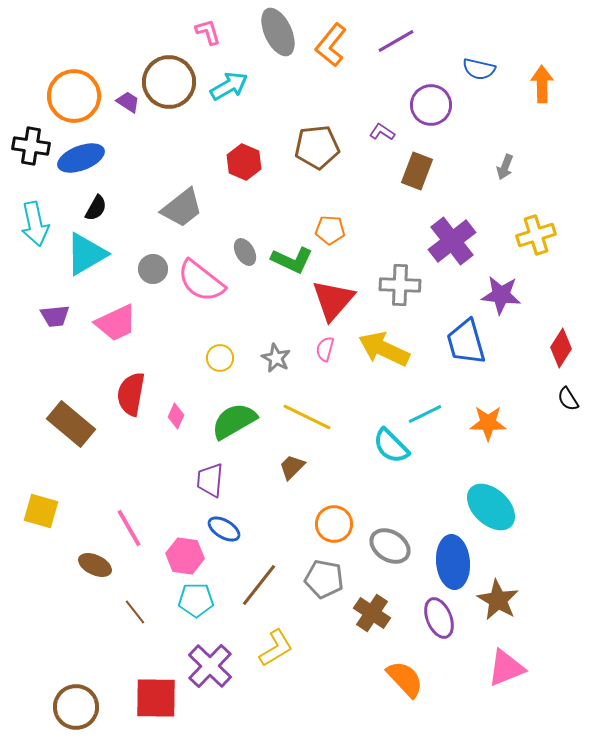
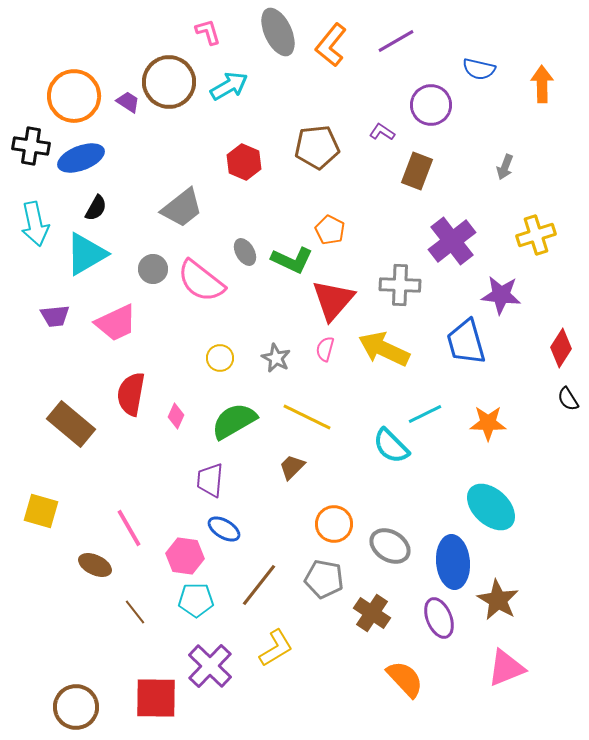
orange pentagon at (330, 230): rotated 24 degrees clockwise
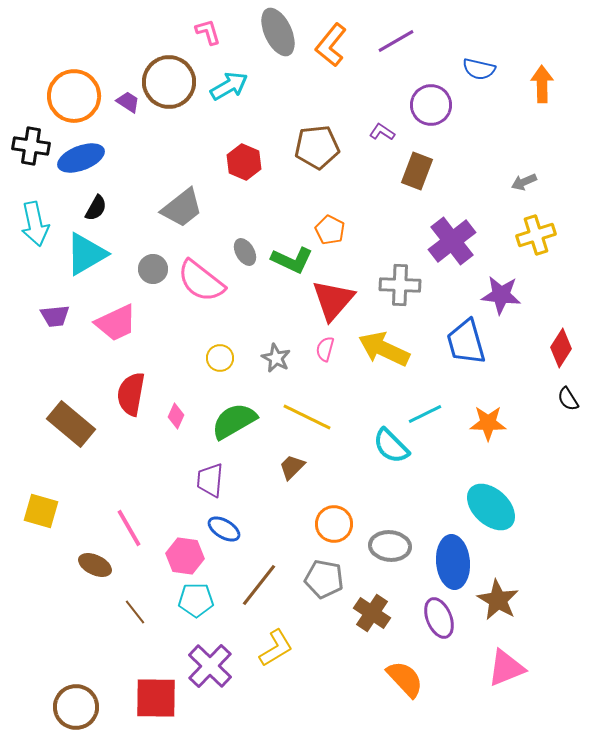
gray arrow at (505, 167): moved 19 px right, 15 px down; rotated 45 degrees clockwise
gray ellipse at (390, 546): rotated 27 degrees counterclockwise
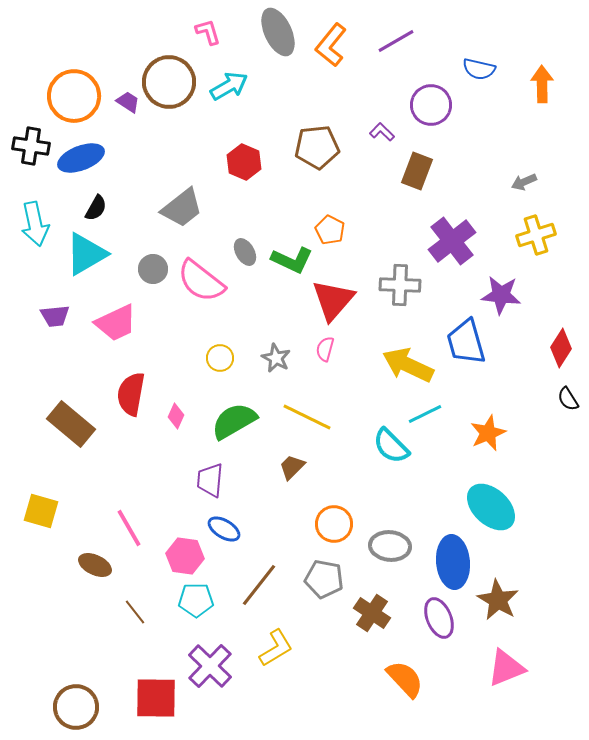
purple L-shape at (382, 132): rotated 10 degrees clockwise
yellow arrow at (384, 349): moved 24 px right, 16 px down
orange star at (488, 423): moved 10 px down; rotated 24 degrees counterclockwise
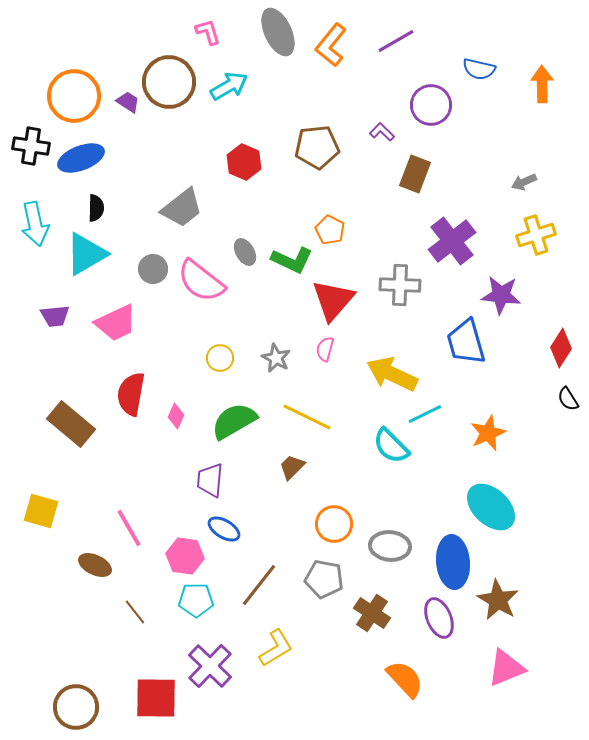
brown rectangle at (417, 171): moved 2 px left, 3 px down
black semicircle at (96, 208): rotated 28 degrees counterclockwise
yellow arrow at (408, 365): moved 16 px left, 9 px down
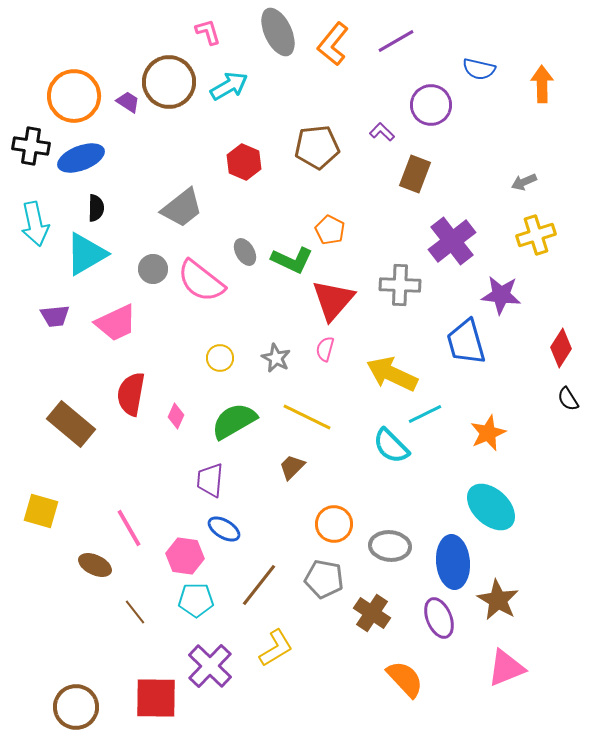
orange L-shape at (331, 45): moved 2 px right, 1 px up
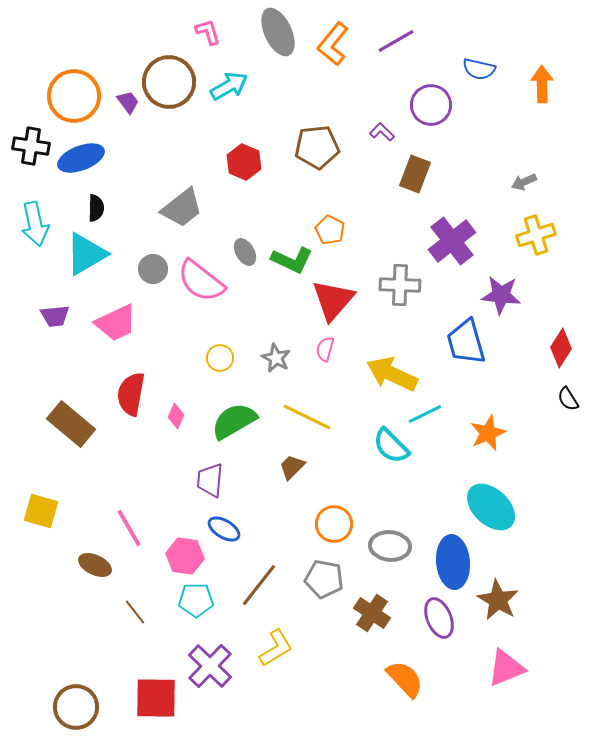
purple trapezoid at (128, 102): rotated 20 degrees clockwise
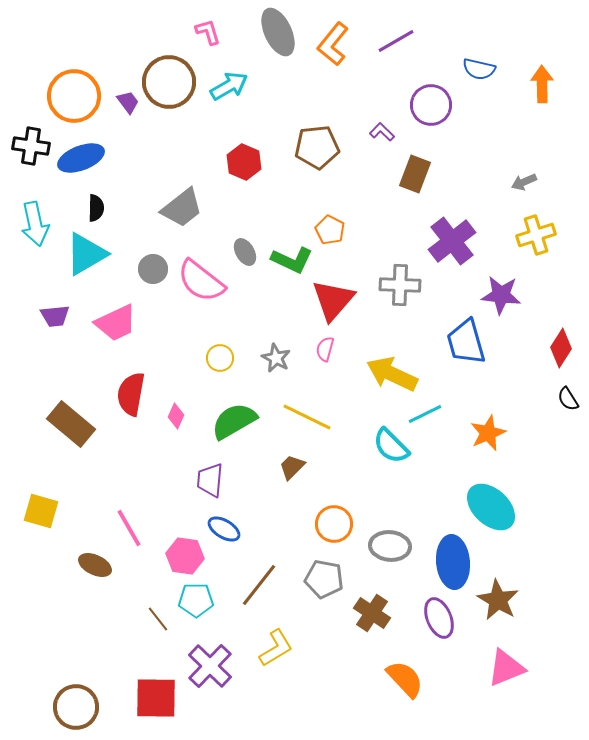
brown line at (135, 612): moved 23 px right, 7 px down
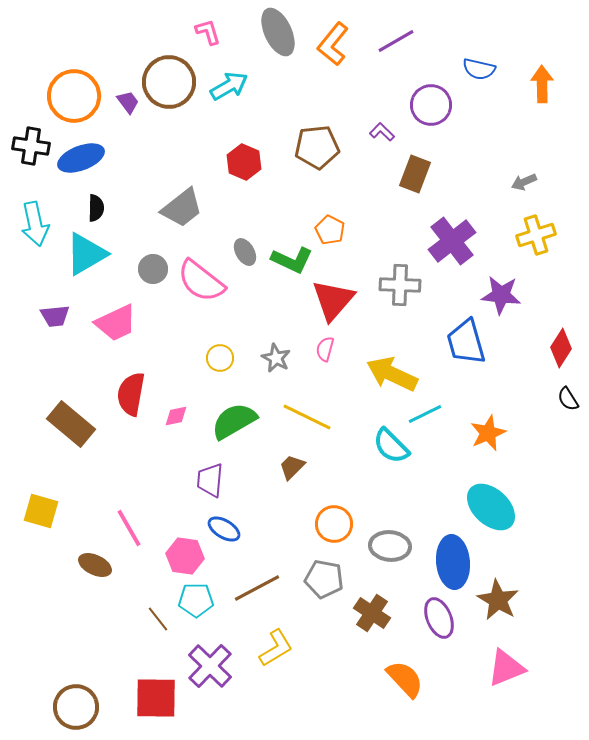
pink diamond at (176, 416): rotated 55 degrees clockwise
brown line at (259, 585): moved 2 px left, 3 px down; rotated 24 degrees clockwise
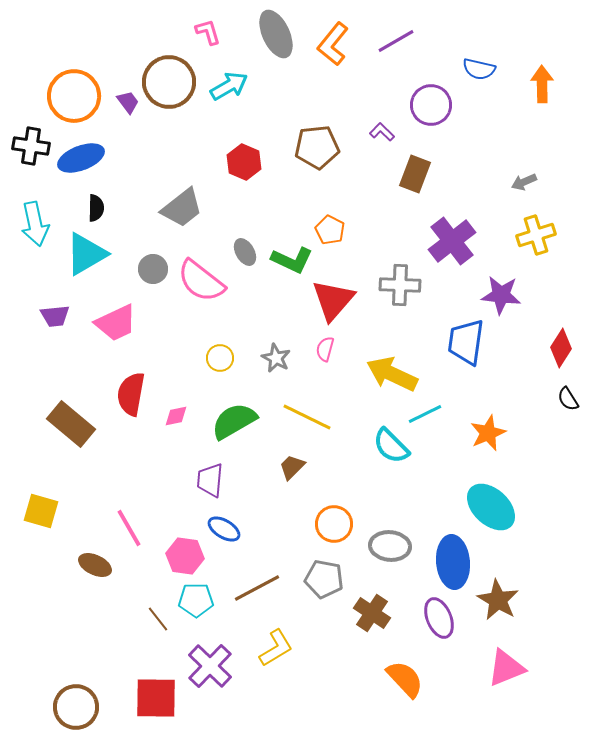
gray ellipse at (278, 32): moved 2 px left, 2 px down
blue trapezoid at (466, 342): rotated 24 degrees clockwise
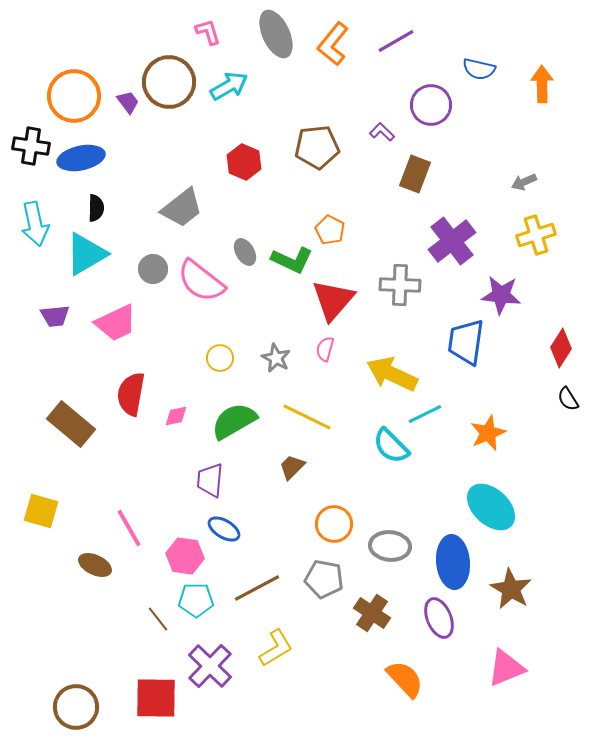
blue ellipse at (81, 158): rotated 9 degrees clockwise
brown star at (498, 600): moved 13 px right, 11 px up
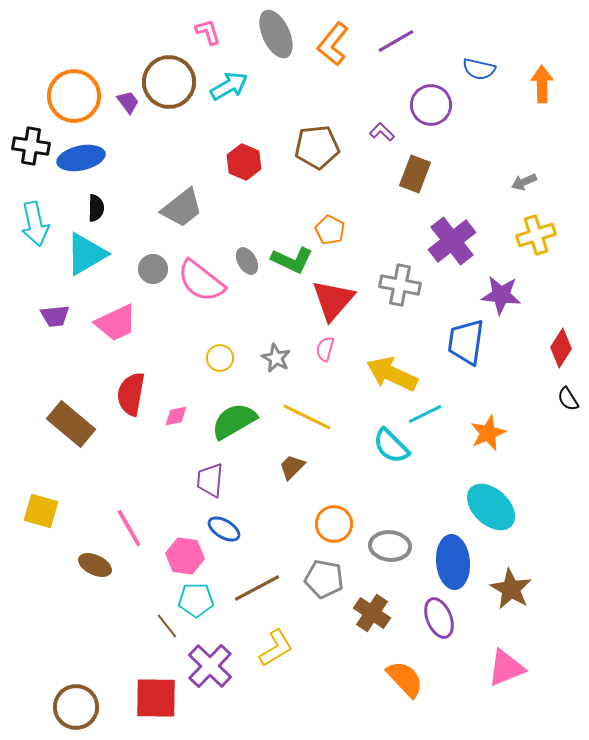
gray ellipse at (245, 252): moved 2 px right, 9 px down
gray cross at (400, 285): rotated 9 degrees clockwise
brown line at (158, 619): moved 9 px right, 7 px down
